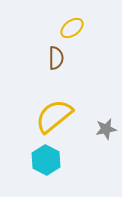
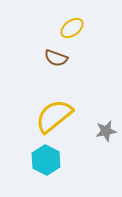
brown semicircle: rotated 110 degrees clockwise
gray star: moved 2 px down
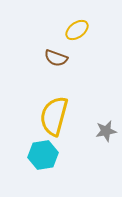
yellow ellipse: moved 5 px right, 2 px down
yellow semicircle: rotated 36 degrees counterclockwise
cyan hexagon: moved 3 px left, 5 px up; rotated 24 degrees clockwise
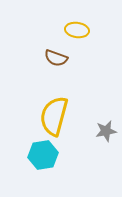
yellow ellipse: rotated 45 degrees clockwise
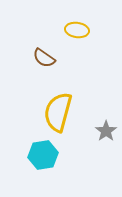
brown semicircle: moved 12 px left; rotated 15 degrees clockwise
yellow semicircle: moved 4 px right, 4 px up
gray star: rotated 25 degrees counterclockwise
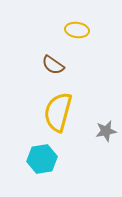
brown semicircle: moved 9 px right, 7 px down
gray star: rotated 25 degrees clockwise
cyan hexagon: moved 1 px left, 4 px down
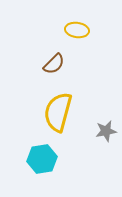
brown semicircle: moved 1 px right, 1 px up; rotated 80 degrees counterclockwise
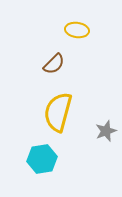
gray star: rotated 10 degrees counterclockwise
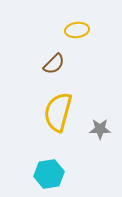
yellow ellipse: rotated 15 degrees counterclockwise
gray star: moved 6 px left, 2 px up; rotated 20 degrees clockwise
cyan hexagon: moved 7 px right, 15 px down
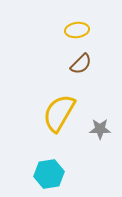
brown semicircle: moved 27 px right
yellow semicircle: moved 1 px right, 1 px down; rotated 15 degrees clockwise
